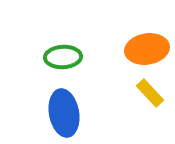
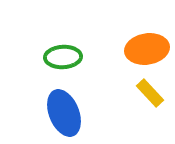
blue ellipse: rotated 12 degrees counterclockwise
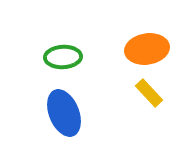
yellow rectangle: moved 1 px left
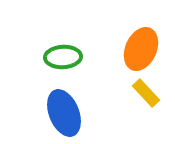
orange ellipse: moved 6 px left; rotated 57 degrees counterclockwise
yellow rectangle: moved 3 px left
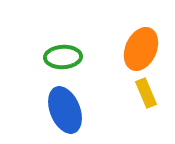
yellow rectangle: rotated 20 degrees clockwise
blue ellipse: moved 1 px right, 3 px up
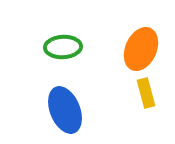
green ellipse: moved 10 px up
yellow rectangle: rotated 8 degrees clockwise
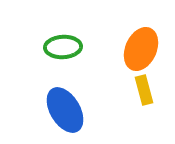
yellow rectangle: moved 2 px left, 3 px up
blue ellipse: rotated 9 degrees counterclockwise
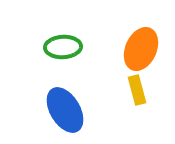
yellow rectangle: moved 7 px left
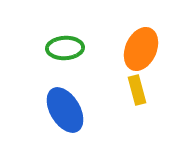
green ellipse: moved 2 px right, 1 px down
